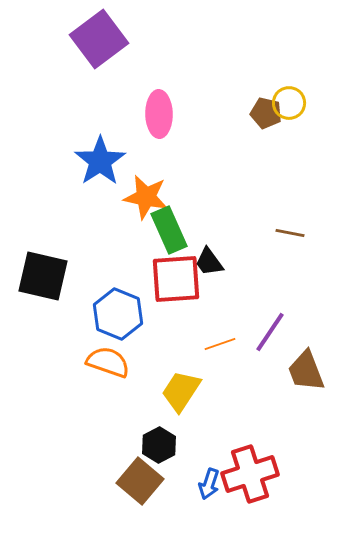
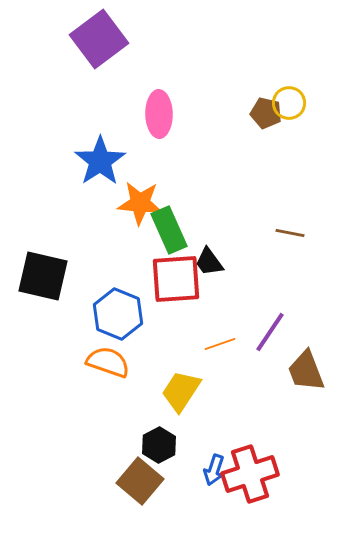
orange star: moved 6 px left, 6 px down; rotated 6 degrees counterclockwise
blue arrow: moved 5 px right, 14 px up
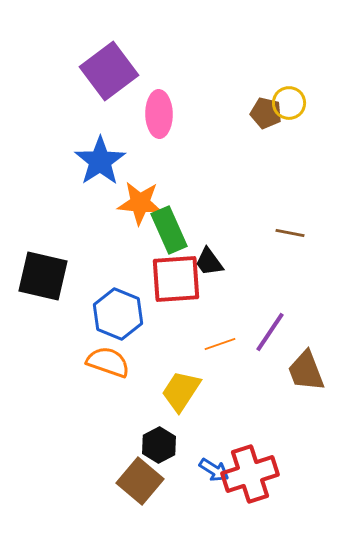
purple square: moved 10 px right, 32 px down
blue arrow: rotated 76 degrees counterclockwise
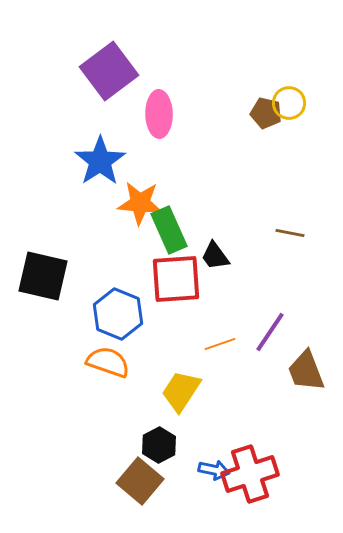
black trapezoid: moved 6 px right, 6 px up
blue arrow: rotated 20 degrees counterclockwise
